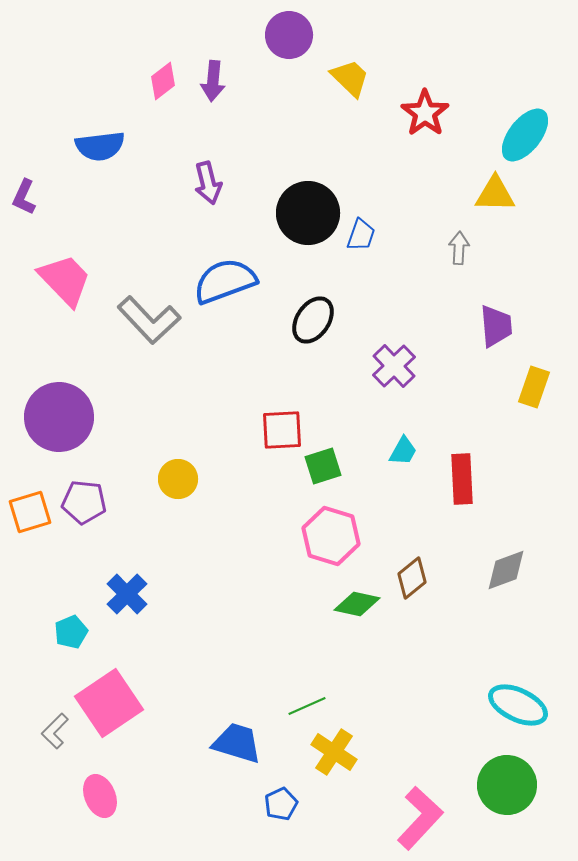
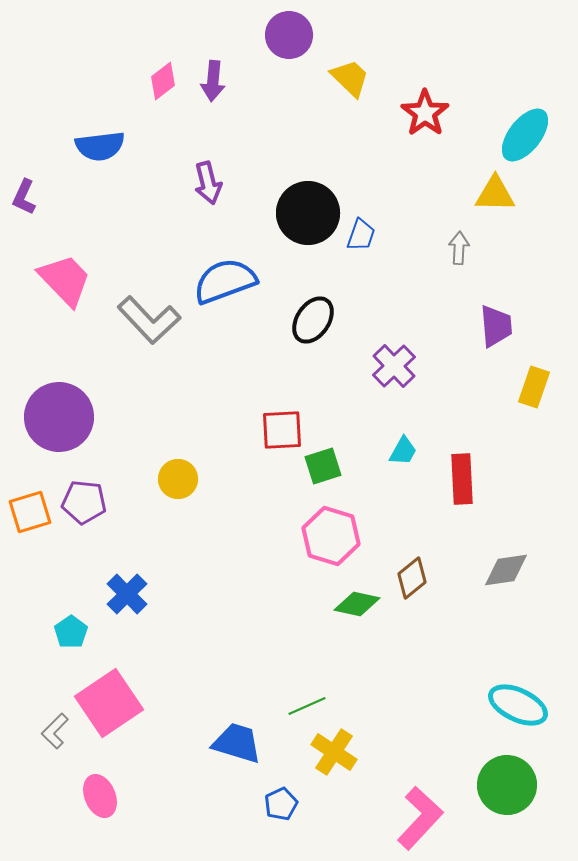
gray diamond at (506, 570): rotated 12 degrees clockwise
cyan pentagon at (71, 632): rotated 12 degrees counterclockwise
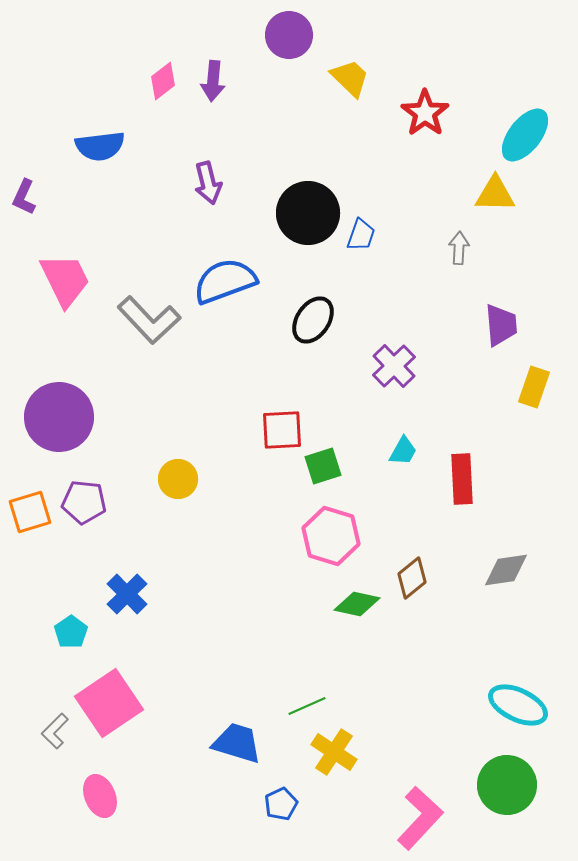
pink trapezoid at (65, 280): rotated 18 degrees clockwise
purple trapezoid at (496, 326): moved 5 px right, 1 px up
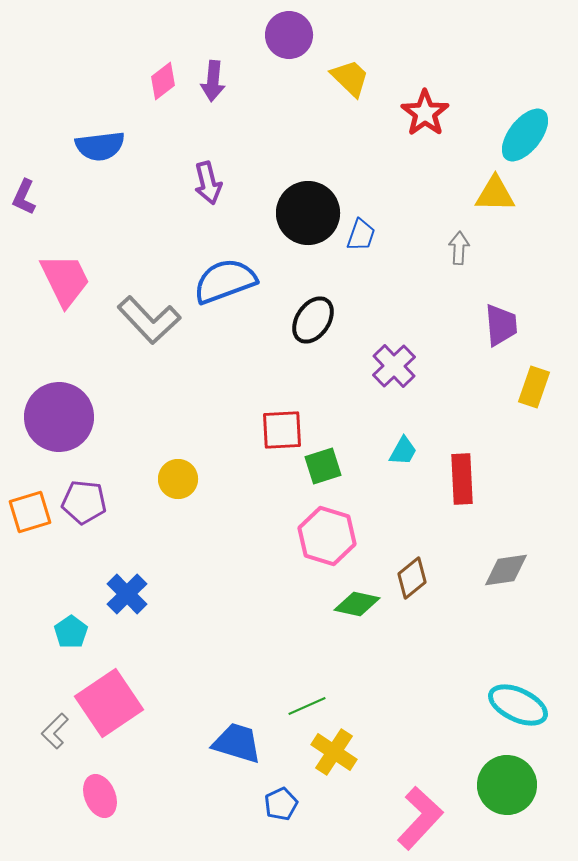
pink hexagon at (331, 536): moved 4 px left
